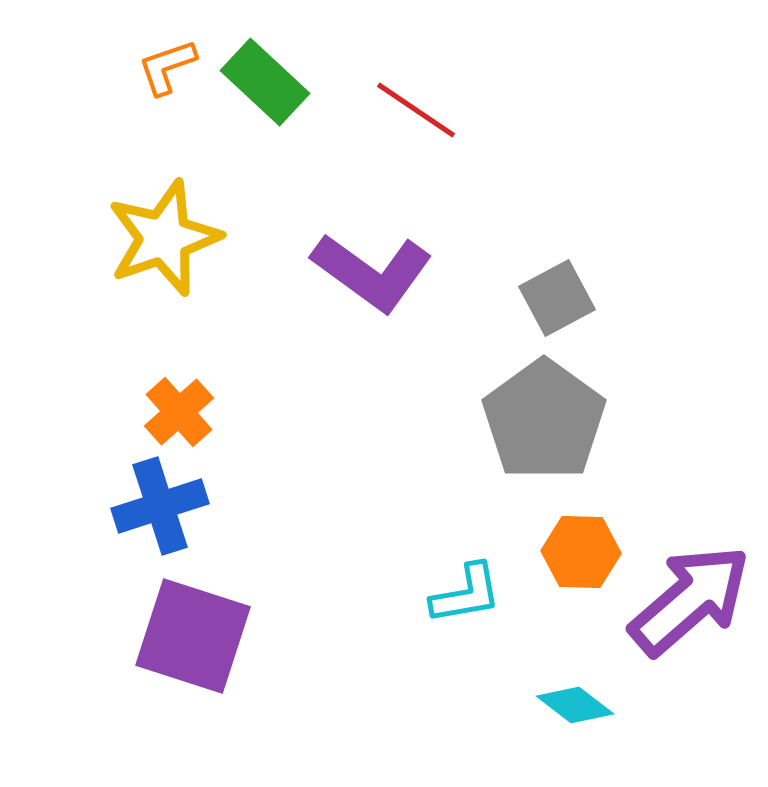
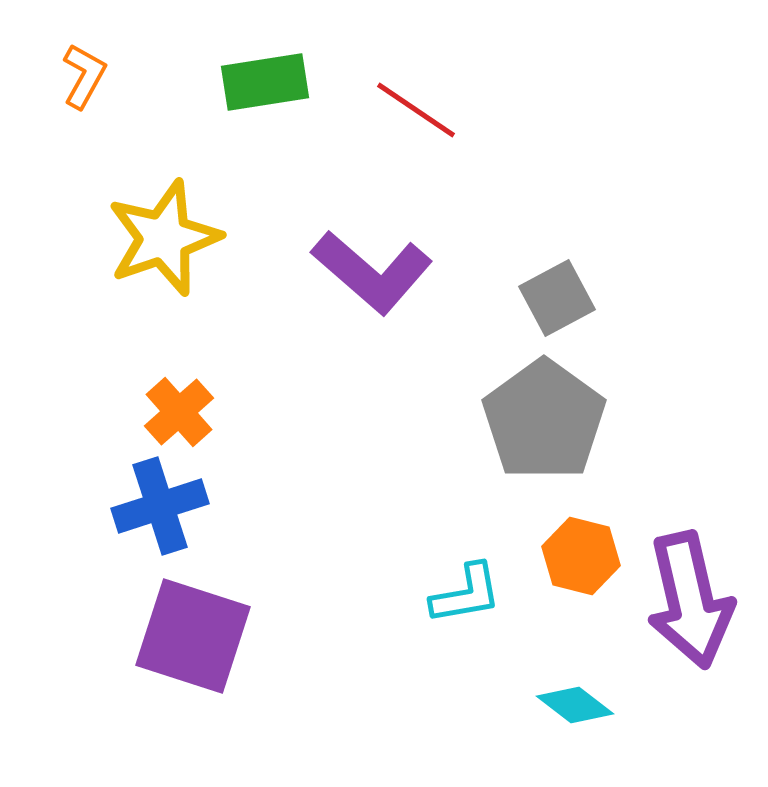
orange L-shape: moved 83 px left, 9 px down; rotated 138 degrees clockwise
green rectangle: rotated 52 degrees counterclockwise
purple L-shape: rotated 5 degrees clockwise
orange hexagon: moved 4 px down; rotated 12 degrees clockwise
purple arrow: rotated 118 degrees clockwise
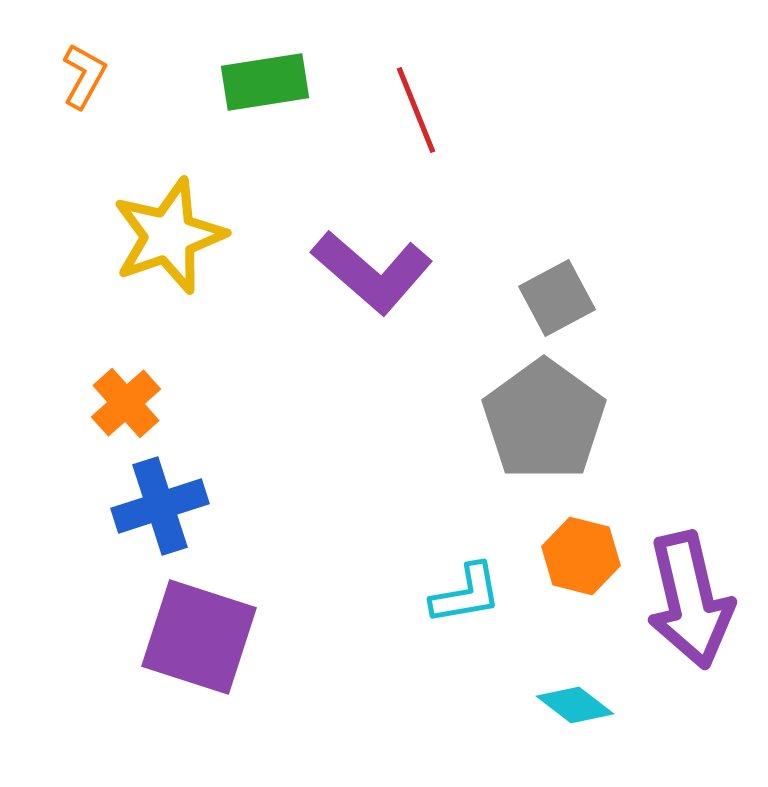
red line: rotated 34 degrees clockwise
yellow star: moved 5 px right, 2 px up
orange cross: moved 53 px left, 9 px up
purple square: moved 6 px right, 1 px down
